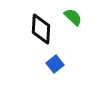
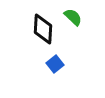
black diamond: moved 2 px right
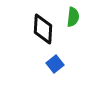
green semicircle: rotated 54 degrees clockwise
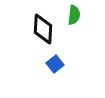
green semicircle: moved 1 px right, 2 px up
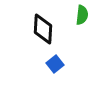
green semicircle: moved 8 px right
